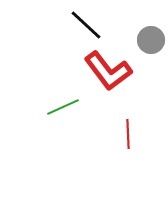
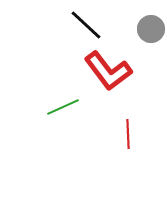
gray circle: moved 11 px up
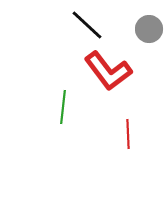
black line: moved 1 px right
gray circle: moved 2 px left
green line: rotated 60 degrees counterclockwise
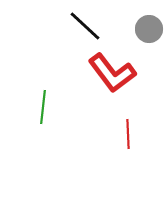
black line: moved 2 px left, 1 px down
red L-shape: moved 4 px right, 2 px down
green line: moved 20 px left
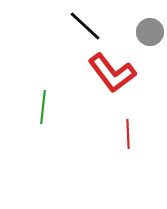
gray circle: moved 1 px right, 3 px down
